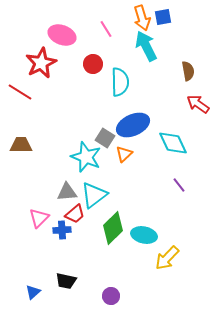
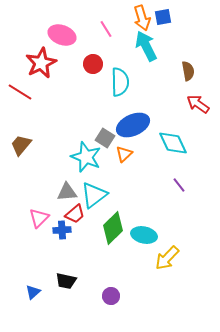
brown trapezoid: rotated 50 degrees counterclockwise
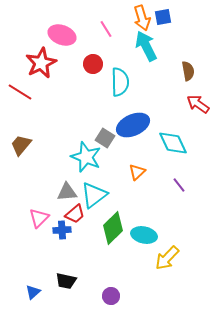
orange triangle: moved 13 px right, 18 px down
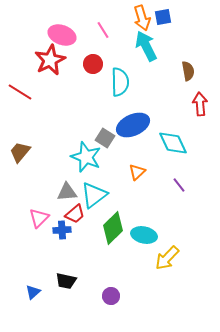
pink line: moved 3 px left, 1 px down
red star: moved 9 px right, 3 px up
red arrow: moved 2 px right; rotated 50 degrees clockwise
brown trapezoid: moved 1 px left, 7 px down
